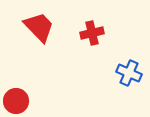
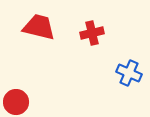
red trapezoid: rotated 32 degrees counterclockwise
red circle: moved 1 px down
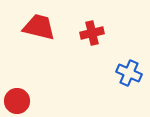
red circle: moved 1 px right, 1 px up
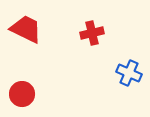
red trapezoid: moved 13 px left, 2 px down; rotated 12 degrees clockwise
red circle: moved 5 px right, 7 px up
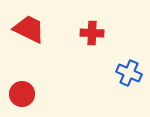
red trapezoid: moved 3 px right
red cross: rotated 15 degrees clockwise
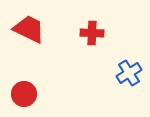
blue cross: rotated 35 degrees clockwise
red circle: moved 2 px right
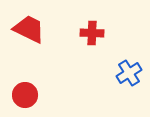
red circle: moved 1 px right, 1 px down
